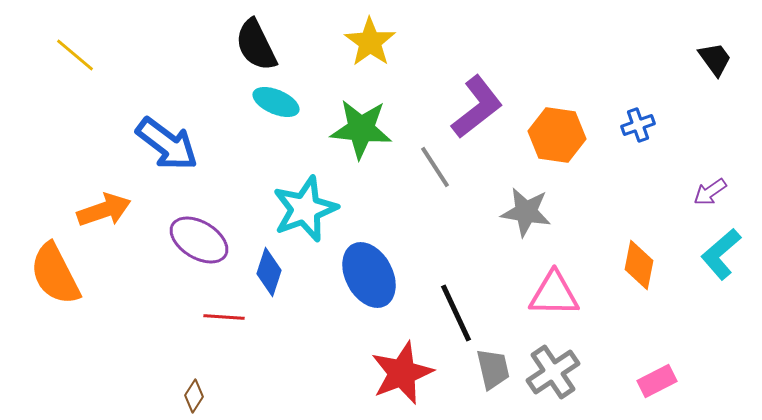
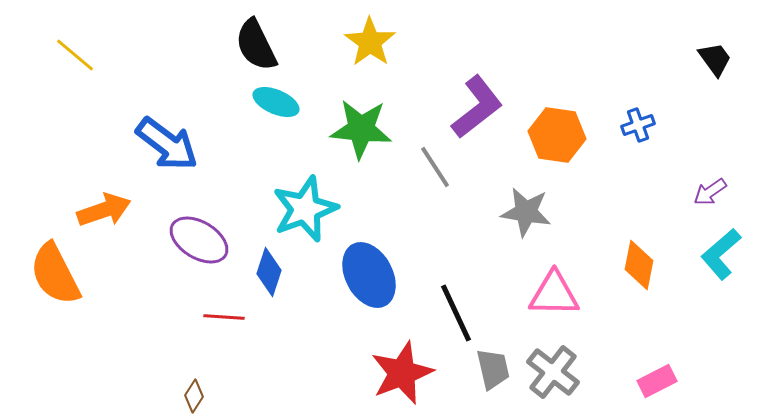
gray cross: rotated 18 degrees counterclockwise
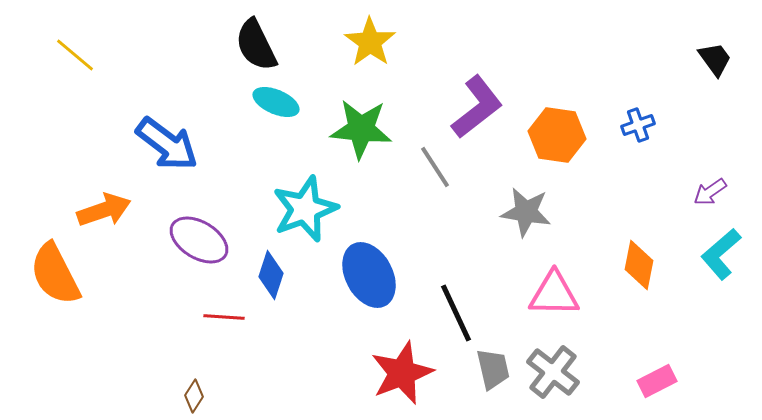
blue diamond: moved 2 px right, 3 px down
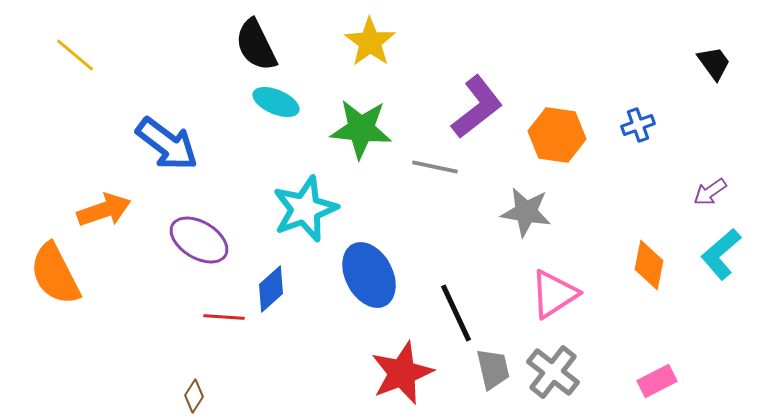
black trapezoid: moved 1 px left, 4 px down
gray line: rotated 45 degrees counterclockwise
orange diamond: moved 10 px right
blue diamond: moved 14 px down; rotated 30 degrees clockwise
pink triangle: rotated 34 degrees counterclockwise
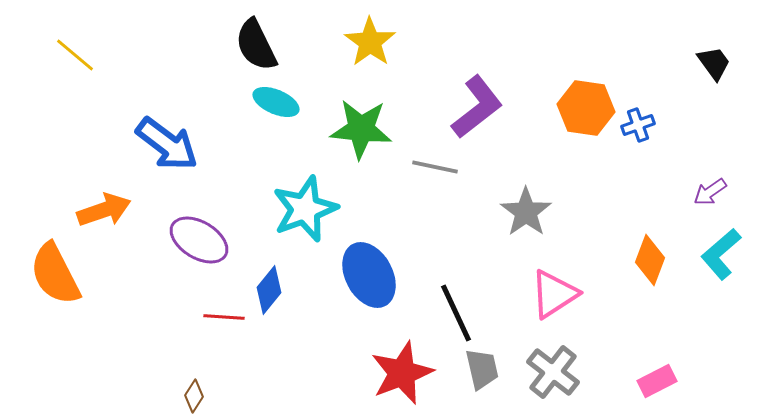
orange hexagon: moved 29 px right, 27 px up
gray star: rotated 27 degrees clockwise
orange diamond: moved 1 px right, 5 px up; rotated 9 degrees clockwise
blue diamond: moved 2 px left, 1 px down; rotated 9 degrees counterclockwise
gray trapezoid: moved 11 px left
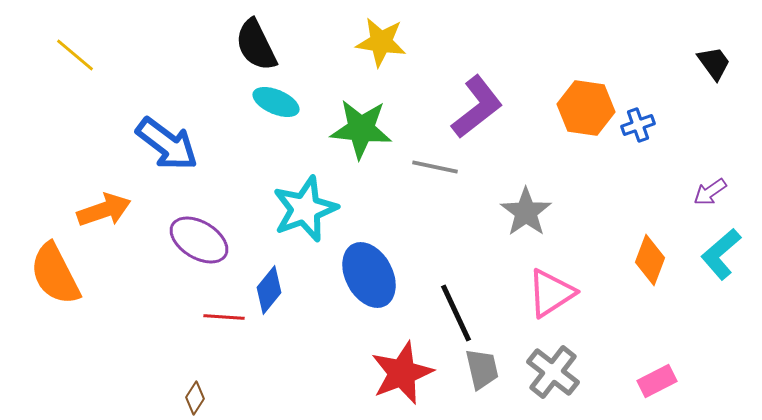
yellow star: moved 11 px right; rotated 27 degrees counterclockwise
pink triangle: moved 3 px left, 1 px up
brown diamond: moved 1 px right, 2 px down
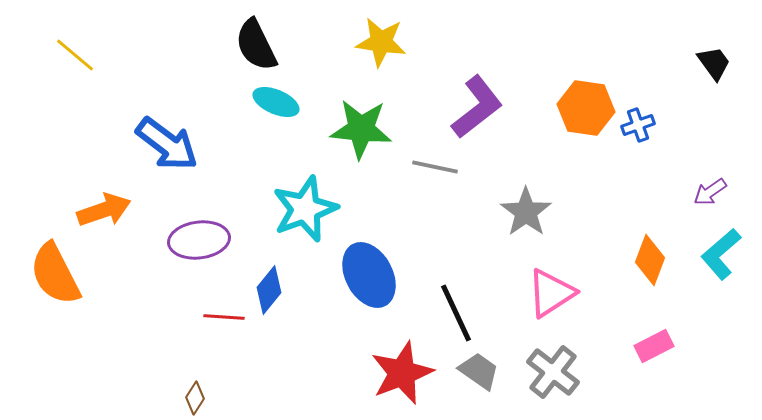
purple ellipse: rotated 38 degrees counterclockwise
gray trapezoid: moved 3 px left, 2 px down; rotated 42 degrees counterclockwise
pink rectangle: moved 3 px left, 35 px up
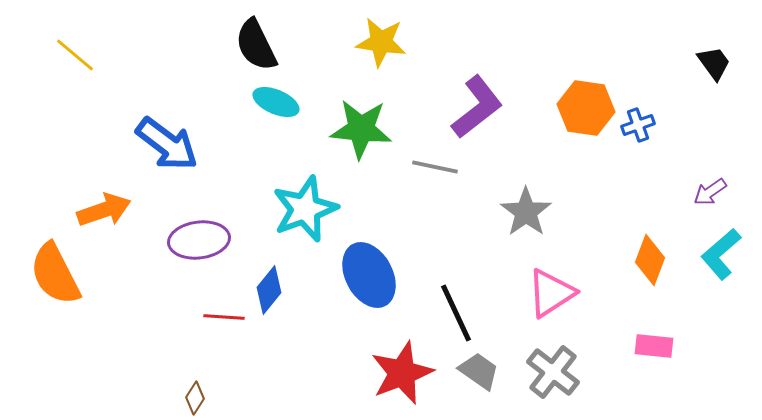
pink rectangle: rotated 33 degrees clockwise
